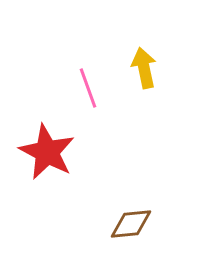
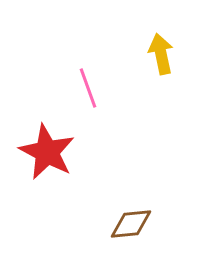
yellow arrow: moved 17 px right, 14 px up
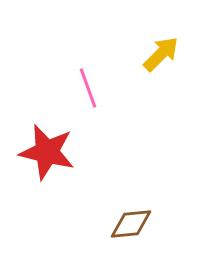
yellow arrow: rotated 57 degrees clockwise
red star: rotated 14 degrees counterclockwise
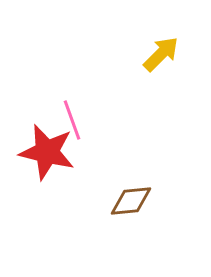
pink line: moved 16 px left, 32 px down
brown diamond: moved 23 px up
